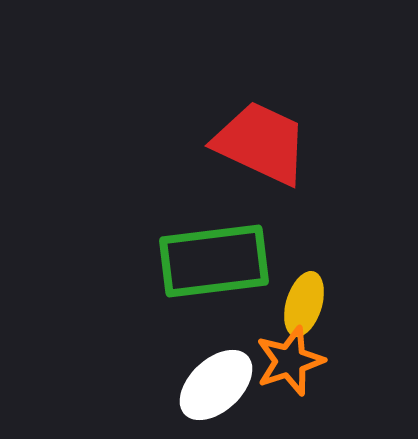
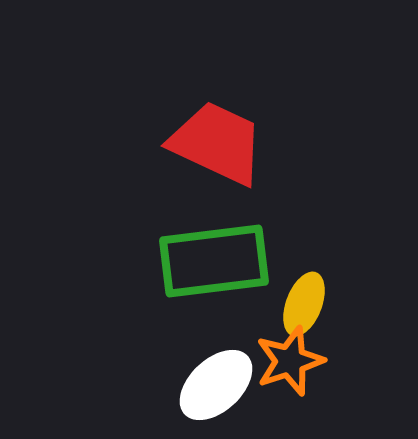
red trapezoid: moved 44 px left
yellow ellipse: rotated 4 degrees clockwise
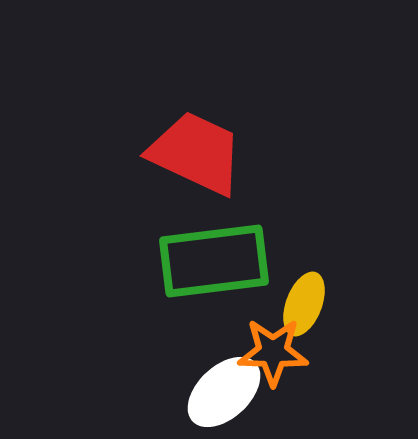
red trapezoid: moved 21 px left, 10 px down
orange star: moved 17 px left, 9 px up; rotated 20 degrees clockwise
white ellipse: moved 8 px right, 7 px down
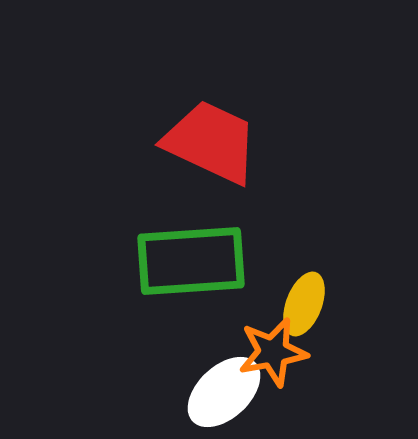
red trapezoid: moved 15 px right, 11 px up
green rectangle: moved 23 px left; rotated 3 degrees clockwise
orange star: rotated 12 degrees counterclockwise
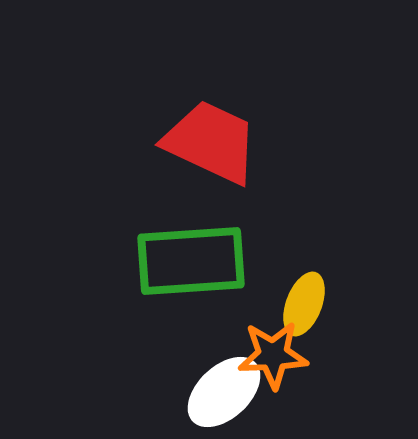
orange star: moved 3 px down; rotated 8 degrees clockwise
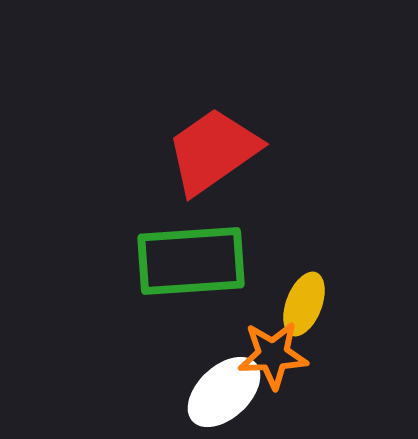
red trapezoid: moved 2 px right, 9 px down; rotated 60 degrees counterclockwise
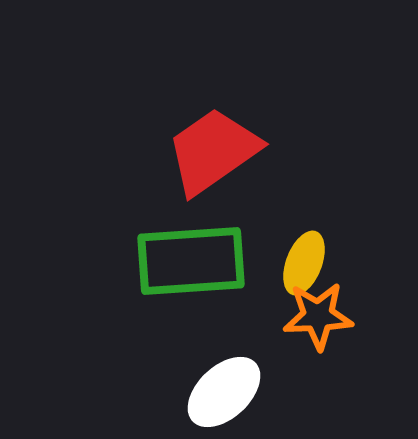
yellow ellipse: moved 41 px up
orange star: moved 45 px right, 39 px up
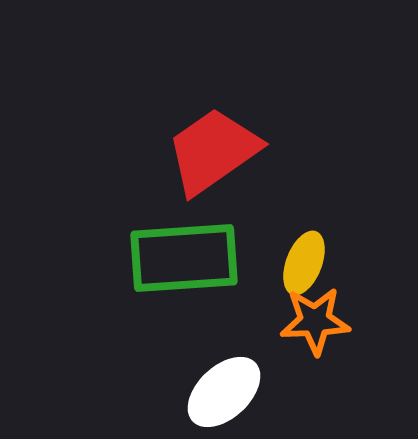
green rectangle: moved 7 px left, 3 px up
orange star: moved 3 px left, 5 px down
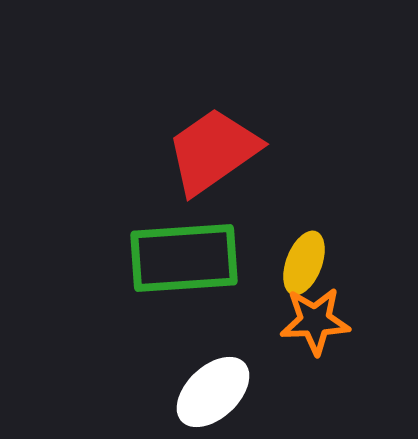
white ellipse: moved 11 px left
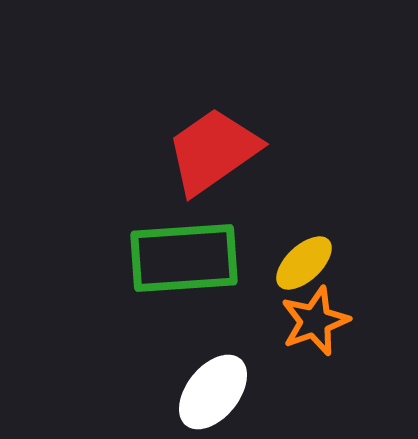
yellow ellipse: rotated 26 degrees clockwise
orange star: rotated 18 degrees counterclockwise
white ellipse: rotated 8 degrees counterclockwise
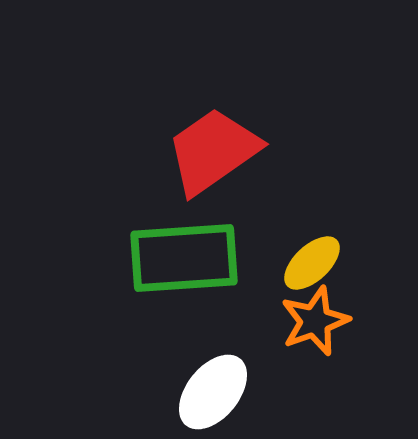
yellow ellipse: moved 8 px right
